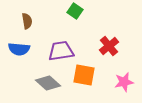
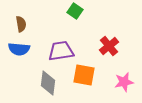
brown semicircle: moved 6 px left, 3 px down
gray diamond: rotated 55 degrees clockwise
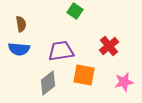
gray diamond: rotated 45 degrees clockwise
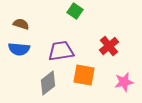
brown semicircle: rotated 63 degrees counterclockwise
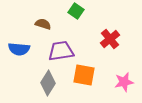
green square: moved 1 px right
brown semicircle: moved 22 px right
red cross: moved 1 px right, 7 px up
gray diamond: rotated 20 degrees counterclockwise
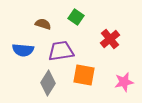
green square: moved 6 px down
blue semicircle: moved 4 px right, 1 px down
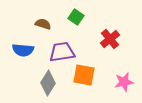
purple trapezoid: moved 1 px right, 1 px down
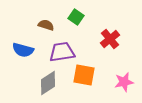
brown semicircle: moved 3 px right, 1 px down
blue semicircle: rotated 10 degrees clockwise
gray diamond: rotated 25 degrees clockwise
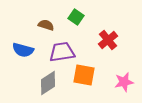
red cross: moved 2 px left, 1 px down
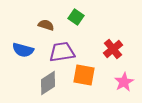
red cross: moved 5 px right, 9 px down
pink star: rotated 18 degrees counterclockwise
